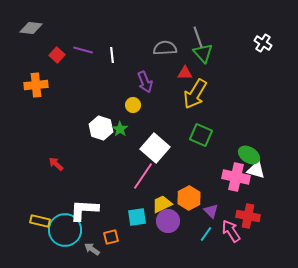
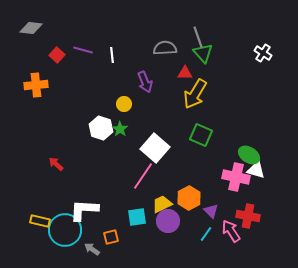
white cross: moved 10 px down
yellow circle: moved 9 px left, 1 px up
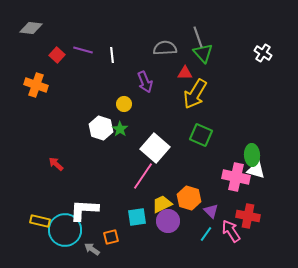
orange cross: rotated 25 degrees clockwise
green ellipse: moved 3 px right; rotated 55 degrees clockwise
orange hexagon: rotated 15 degrees counterclockwise
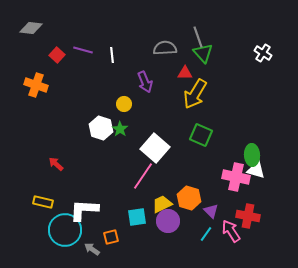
yellow rectangle: moved 3 px right, 19 px up
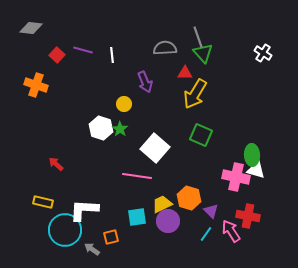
pink line: moved 6 px left; rotated 64 degrees clockwise
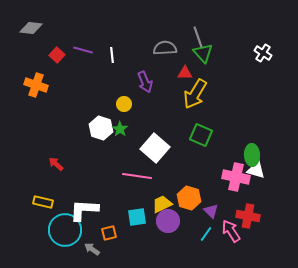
orange square: moved 2 px left, 4 px up
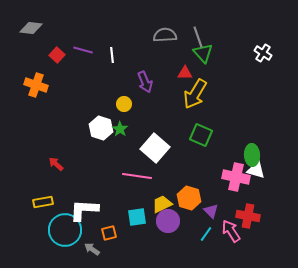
gray semicircle: moved 13 px up
yellow rectangle: rotated 24 degrees counterclockwise
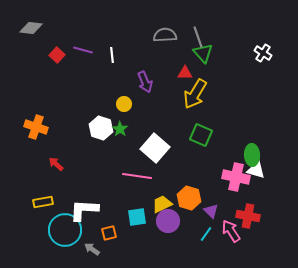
orange cross: moved 42 px down
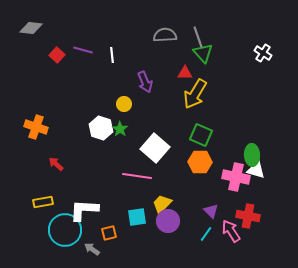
orange hexagon: moved 11 px right, 36 px up; rotated 15 degrees counterclockwise
yellow trapezoid: rotated 20 degrees counterclockwise
